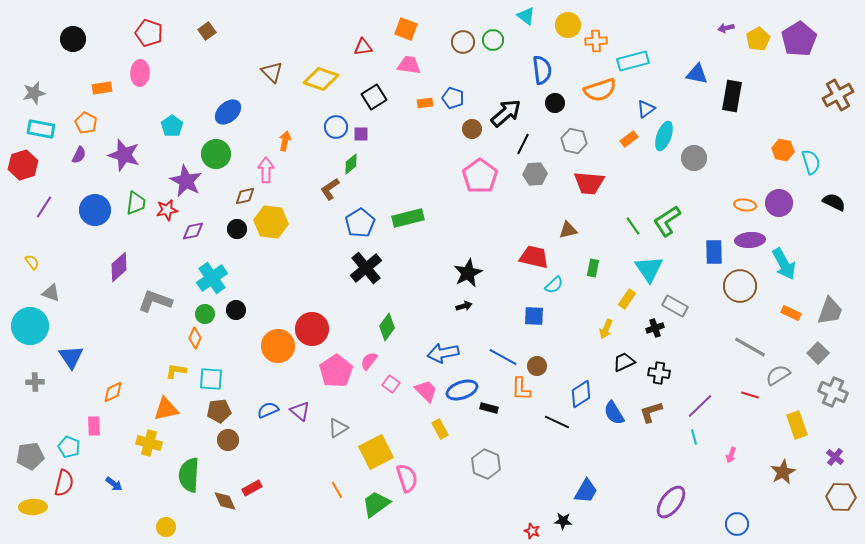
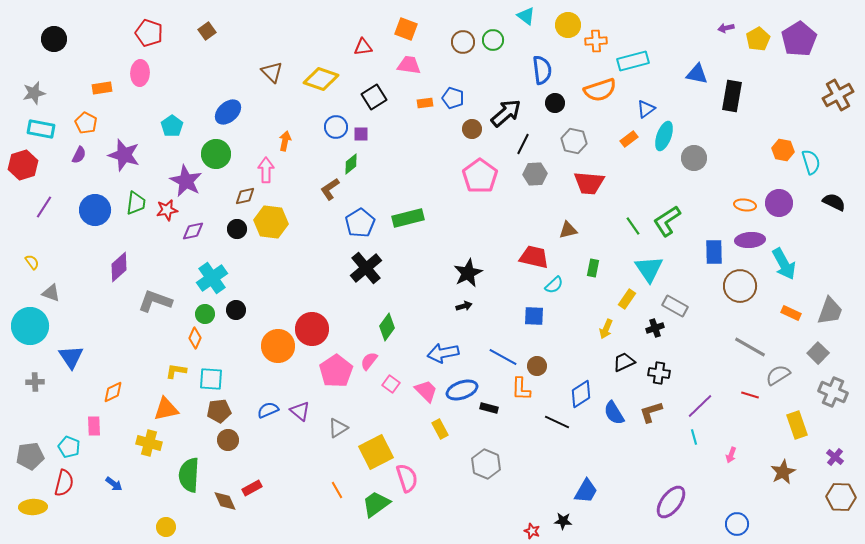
black circle at (73, 39): moved 19 px left
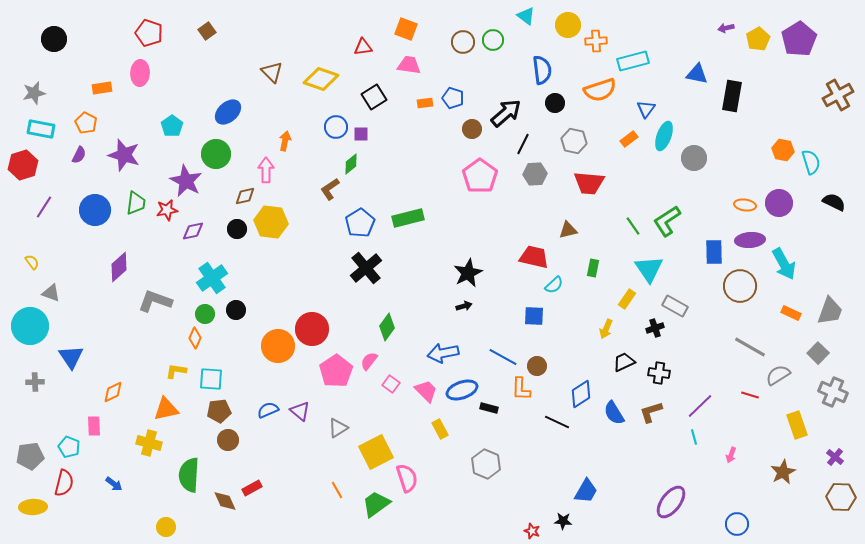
blue triangle at (646, 109): rotated 18 degrees counterclockwise
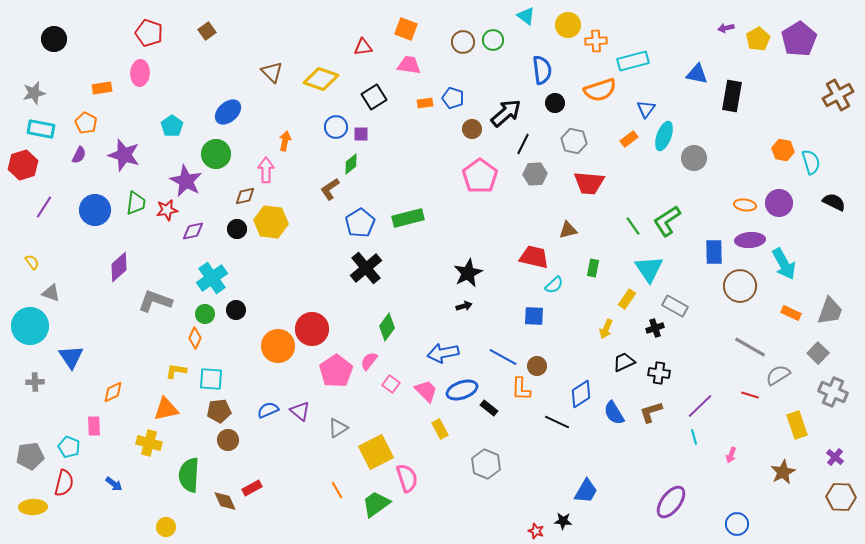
black rectangle at (489, 408): rotated 24 degrees clockwise
red star at (532, 531): moved 4 px right
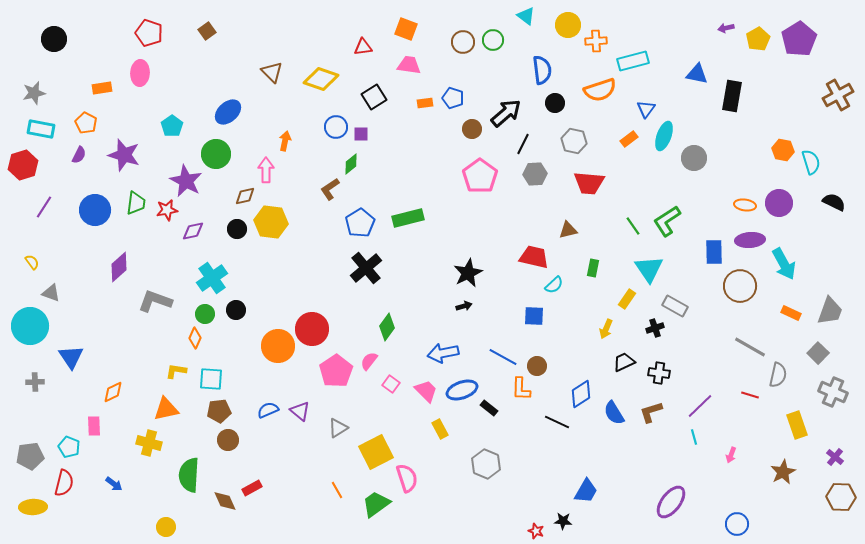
gray semicircle at (778, 375): rotated 135 degrees clockwise
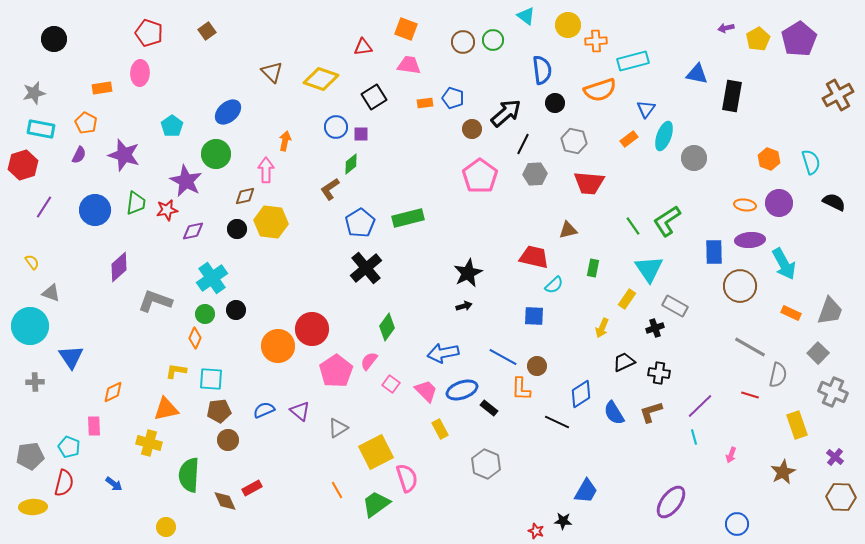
orange hexagon at (783, 150): moved 14 px left, 9 px down; rotated 10 degrees clockwise
yellow arrow at (606, 329): moved 4 px left, 1 px up
blue semicircle at (268, 410): moved 4 px left
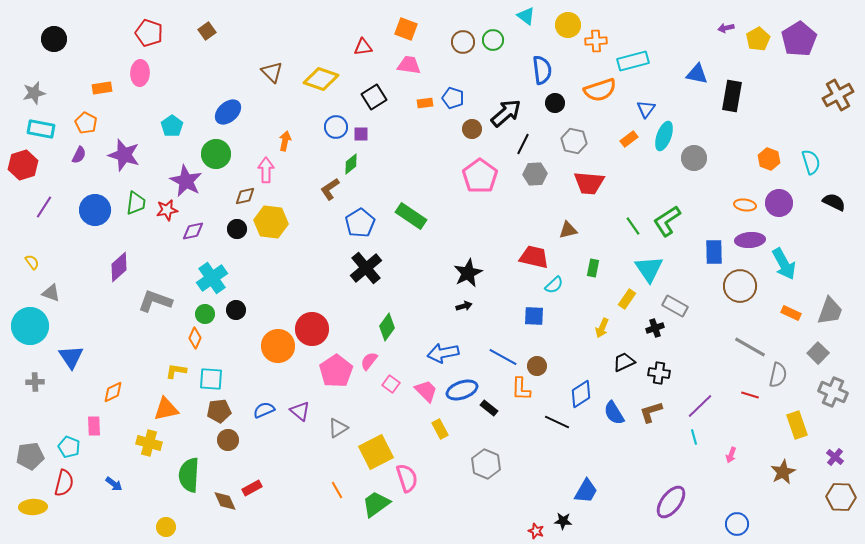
green rectangle at (408, 218): moved 3 px right, 2 px up; rotated 48 degrees clockwise
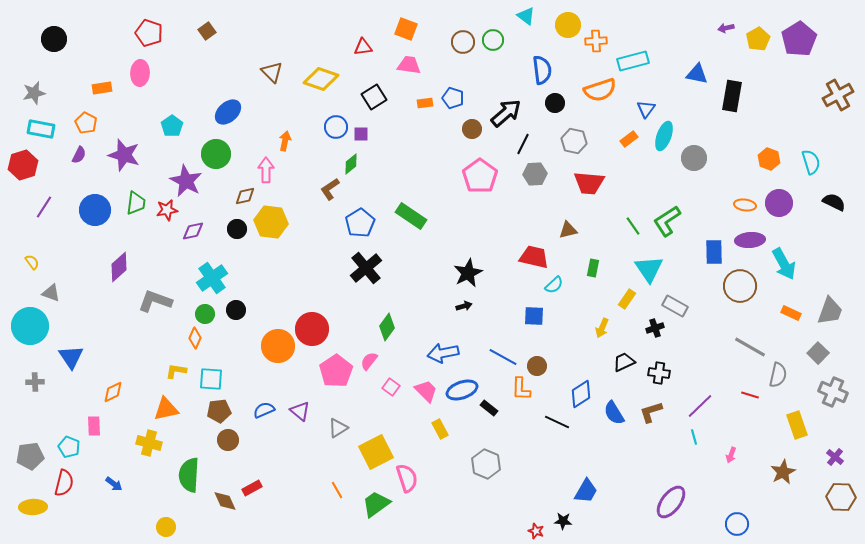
pink square at (391, 384): moved 3 px down
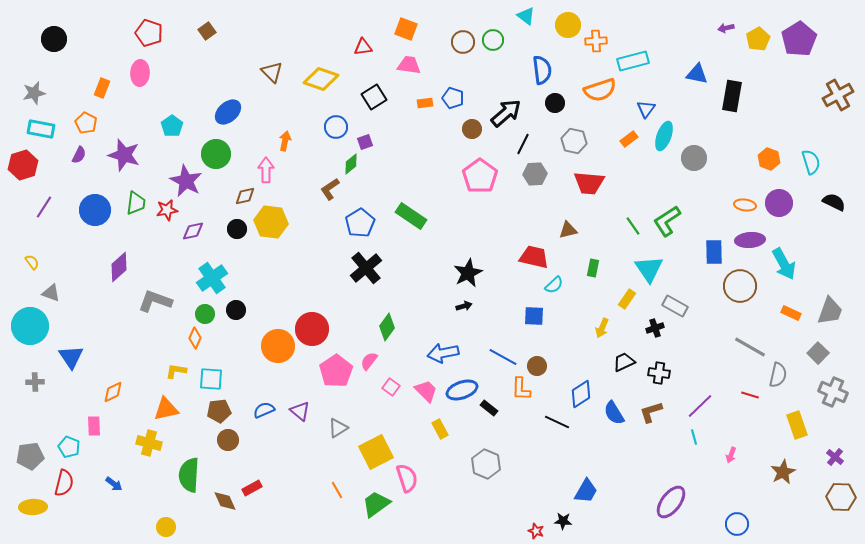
orange rectangle at (102, 88): rotated 60 degrees counterclockwise
purple square at (361, 134): moved 4 px right, 8 px down; rotated 21 degrees counterclockwise
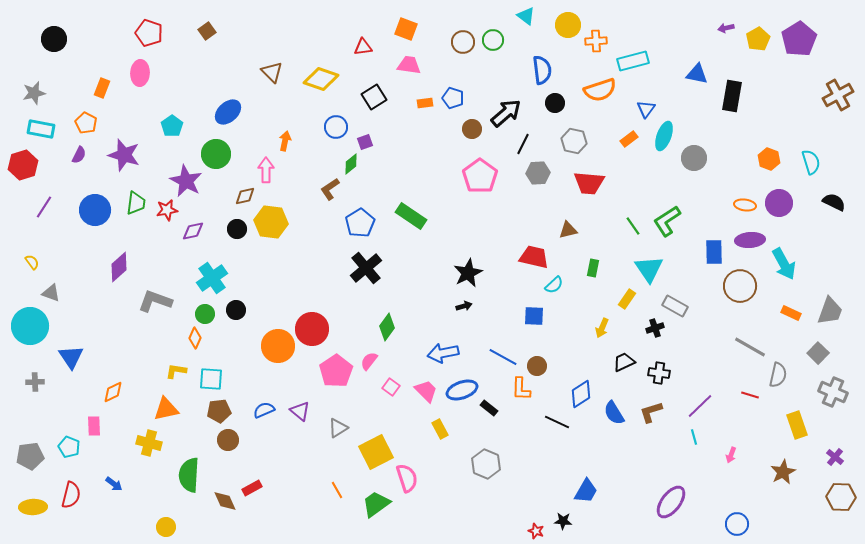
gray hexagon at (535, 174): moved 3 px right, 1 px up
red semicircle at (64, 483): moved 7 px right, 12 px down
